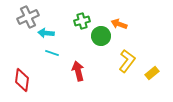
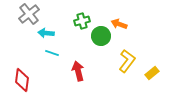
gray cross: moved 1 px right, 3 px up; rotated 15 degrees counterclockwise
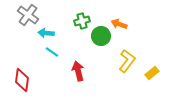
gray cross: moved 1 px left, 1 px down; rotated 15 degrees counterclockwise
cyan line: moved 1 px up; rotated 16 degrees clockwise
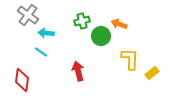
cyan line: moved 11 px left
yellow L-shape: moved 3 px right, 2 px up; rotated 35 degrees counterclockwise
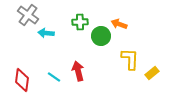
green cross: moved 2 px left, 1 px down; rotated 14 degrees clockwise
cyan line: moved 13 px right, 25 px down
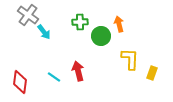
orange arrow: rotated 56 degrees clockwise
cyan arrow: moved 2 px left, 1 px up; rotated 133 degrees counterclockwise
yellow rectangle: rotated 32 degrees counterclockwise
red diamond: moved 2 px left, 2 px down
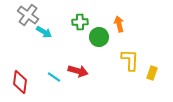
cyan arrow: rotated 21 degrees counterclockwise
green circle: moved 2 px left, 1 px down
yellow L-shape: moved 1 px down
red arrow: rotated 120 degrees clockwise
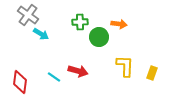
orange arrow: rotated 112 degrees clockwise
cyan arrow: moved 3 px left, 2 px down
yellow L-shape: moved 5 px left, 6 px down
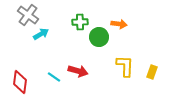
cyan arrow: rotated 63 degrees counterclockwise
yellow rectangle: moved 1 px up
